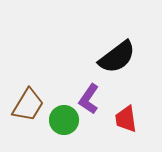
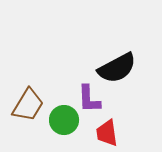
black semicircle: moved 11 px down; rotated 9 degrees clockwise
purple L-shape: rotated 36 degrees counterclockwise
red trapezoid: moved 19 px left, 14 px down
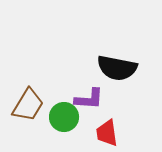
black semicircle: rotated 39 degrees clockwise
purple L-shape: rotated 84 degrees counterclockwise
green circle: moved 3 px up
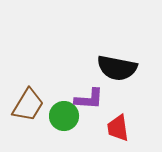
green circle: moved 1 px up
red trapezoid: moved 11 px right, 5 px up
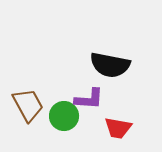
black semicircle: moved 7 px left, 3 px up
brown trapezoid: rotated 60 degrees counterclockwise
red trapezoid: rotated 72 degrees counterclockwise
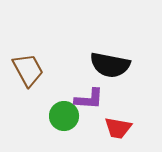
brown trapezoid: moved 35 px up
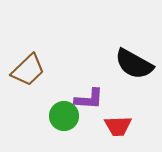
black semicircle: moved 24 px right, 1 px up; rotated 18 degrees clockwise
brown trapezoid: rotated 75 degrees clockwise
red trapezoid: moved 2 px up; rotated 12 degrees counterclockwise
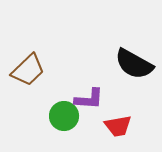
red trapezoid: rotated 8 degrees counterclockwise
